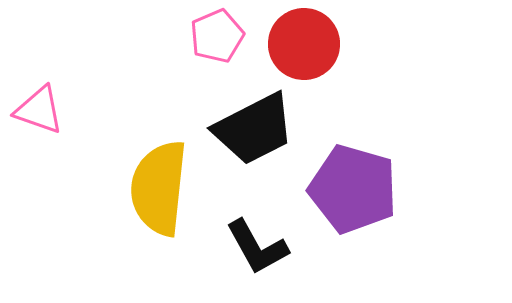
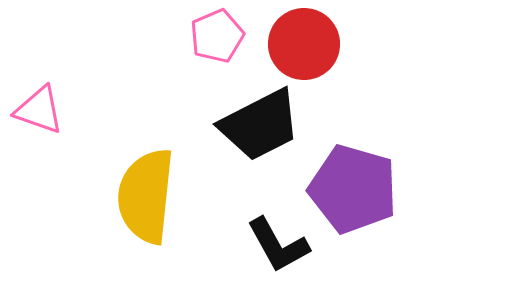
black trapezoid: moved 6 px right, 4 px up
yellow semicircle: moved 13 px left, 8 px down
black L-shape: moved 21 px right, 2 px up
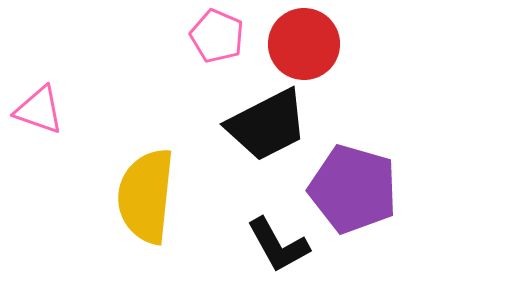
pink pentagon: rotated 26 degrees counterclockwise
black trapezoid: moved 7 px right
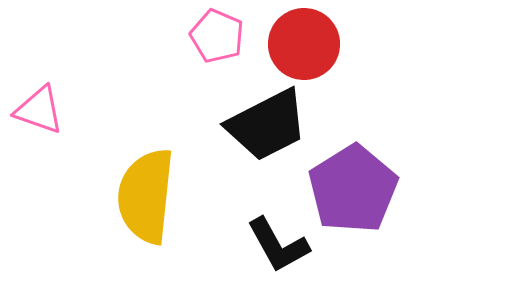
purple pentagon: rotated 24 degrees clockwise
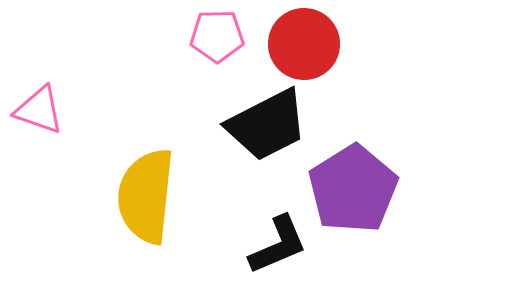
pink pentagon: rotated 24 degrees counterclockwise
black L-shape: rotated 84 degrees counterclockwise
